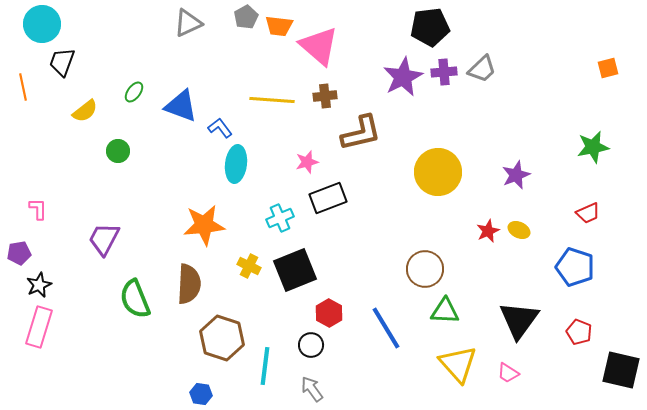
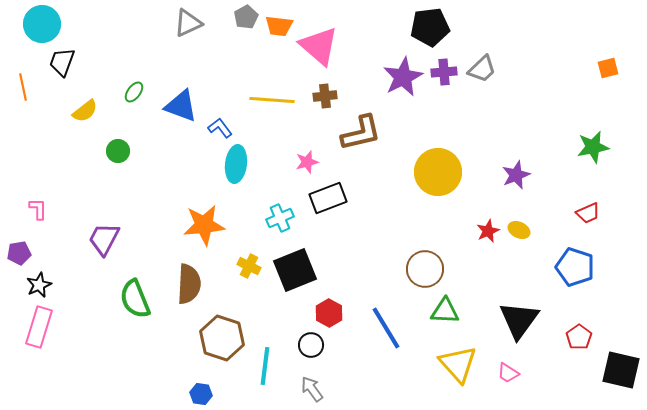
red pentagon at (579, 332): moved 5 px down; rotated 15 degrees clockwise
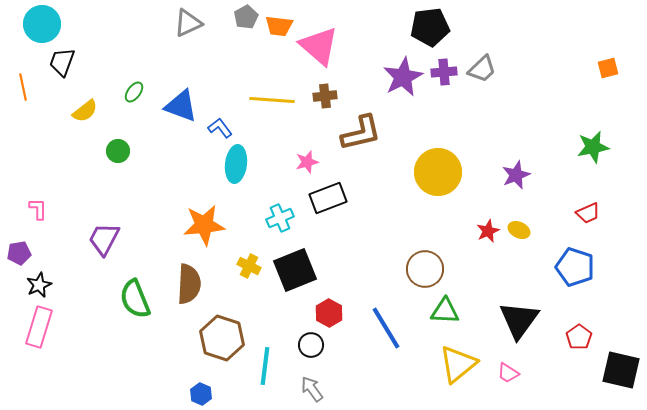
yellow triangle at (458, 364): rotated 33 degrees clockwise
blue hexagon at (201, 394): rotated 15 degrees clockwise
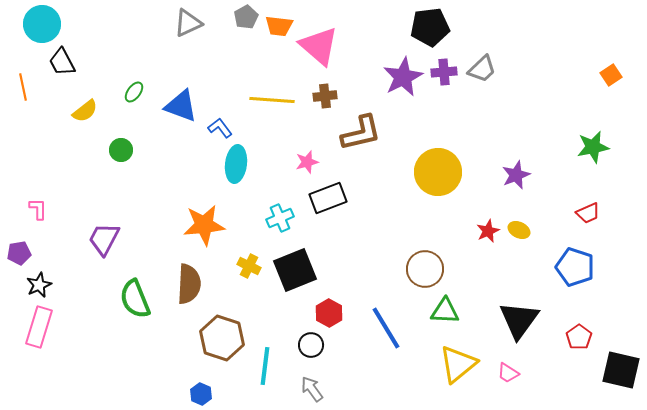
black trapezoid at (62, 62): rotated 48 degrees counterclockwise
orange square at (608, 68): moved 3 px right, 7 px down; rotated 20 degrees counterclockwise
green circle at (118, 151): moved 3 px right, 1 px up
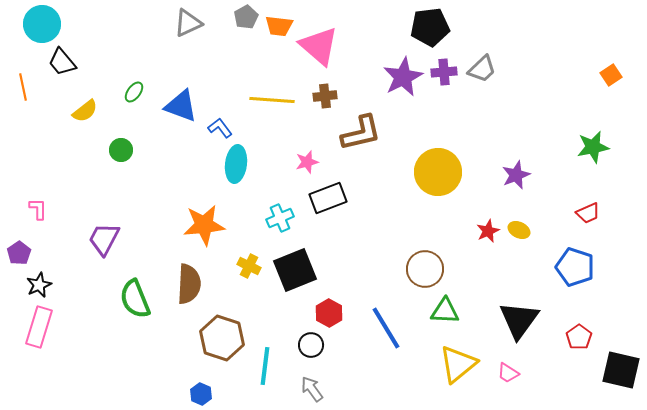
black trapezoid at (62, 62): rotated 12 degrees counterclockwise
purple pentagon at (19, 253): rotated 25 degrees counterclockwise
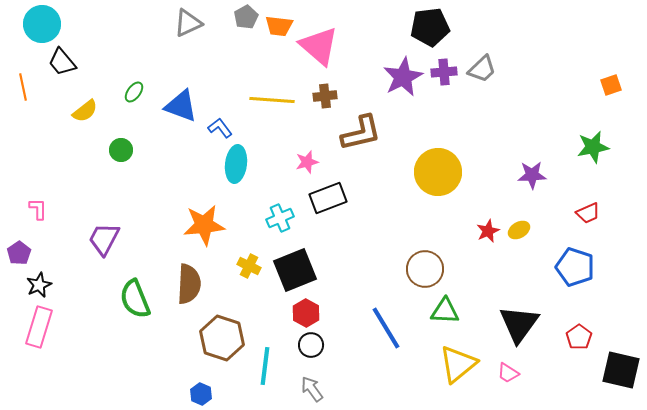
orange square at (611, 75): moved 10 px down; rotated 15 degrees clockwise
purple star at (516, 175): moved 16 px right; rotated 20 degrees clockwise
yellow ellipse at (519, 230): rotated 55 degrees counterclockwise
red hexagon at (329, 313): moved 23 px left
black triangle at (519, 320): moved 4 px down
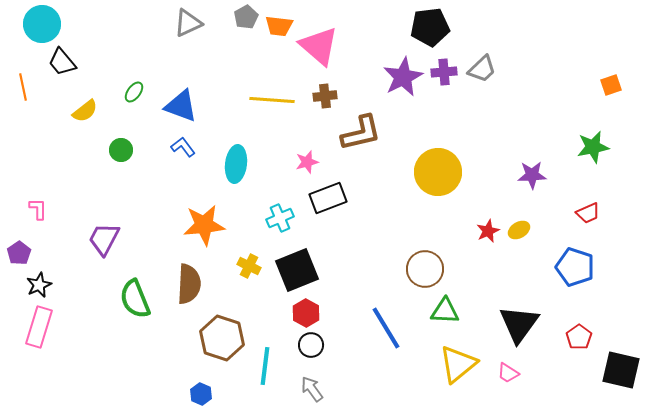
blue L-shape at (220, 128): moved 37 px left, 19 px down
black square at (295, 270): moved 2 px right
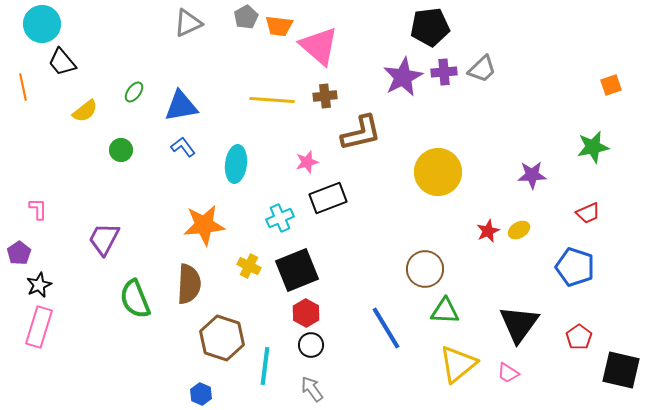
blue triangle at (181, 106): rotated 30 degrees counterclockwise
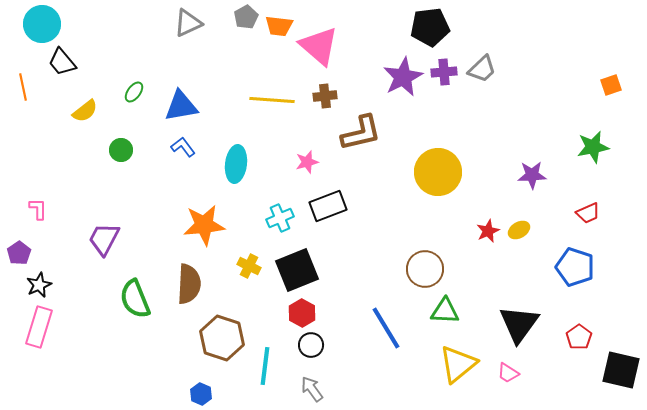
black rectangle at (328, 198): moved 8 px down
red hexagon at (306, 313): moved 4 px left
